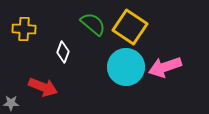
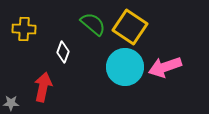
cyan circle: moved 1 px left
red arrow: rotated 100 degrees counterclockwise
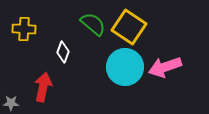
yellow square: moved 1 px left
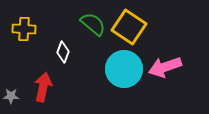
cyan circle: moved 1 px left, 2 px down
gray star: moved 7 px up
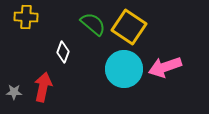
yellow cross: moved 2 px right, 12 px up
gray star: moved 3 px right, 4 px up
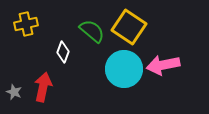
yellow cross: moved 7 px down; rotated 15 degrees counterclockwise
green semicircle: moved 1 px left, 7 px down
pink arrow: moved 2 px left, 2 px up; rotated 8 degrees clockwise
gray star: rotated 21 degrees clockwise
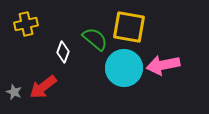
yellow square: rotated 24 degrees counterclockwise
green semicircle: moved 3 px right, 8 px down
cyan circle: moved 1 px up
red arrow: rotated 140 degrees counterclockwise
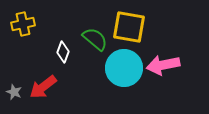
yellow cross: moved 3 px left
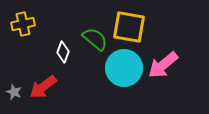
pink arrow: rotated 28 degrees counterclockwise
